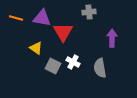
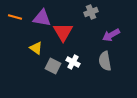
gray cross: moved 2 px right; rotated 16 degrees counterclockwise
orange line: moved 1 px left, 1 px up
purple arrow: moved 1 px left, 3 px up; rotated 120 degrees counterclockwise
gray semicircle: moved 5 px right, 7 px up
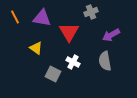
orange line: rotated 48 degrees clockwise
red triangle: moved 6 px right
gray square: moved 8 px down
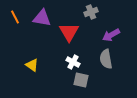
yellow triangle: moved 4 px left, 17 px down
gray semicircle: moved 1 px right, 2 px up
gray square: moved 28 px right, 6 px down; rotated 14 degrees counterclockwise
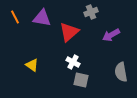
red triangle: rotated 20 degrees clockwise
gray semicircle: moved 15 px right, 13 px down
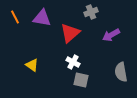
red triangle: moved 1 px right, 1 px down
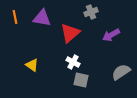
orange line: rotated 16 degrees clockwise
gray semicircle: rotated 66 degrees clockwise
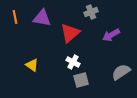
gray square: rotated 28 degrees counterclockwise
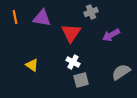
red triangle: moved 1 px right; rotated 15 degrees counterclockwise
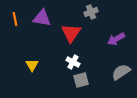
orange line: moved 2 px down
purple arrow: moved 5 px right, 4 px down
yellow triangle: rotated 24 degrees clockwise
